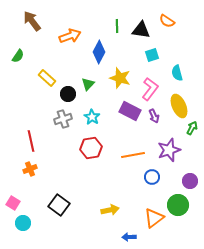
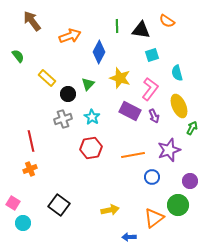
green semicircle: rotated 72 degrees counterclockwise
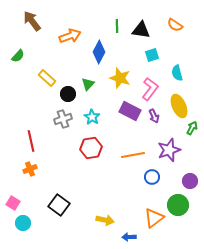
orange semicircle: moved 8 px right, 4 px down
green semicircle: rotated 80 degrees clockwise
yellow arrow: moved 5 px left, 10 px down; rotated 24 degrees clockwise
